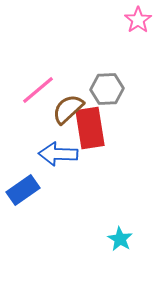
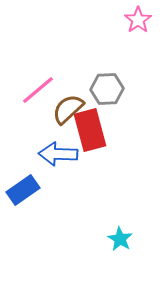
red rectangle: moved 2 px down; rotated 6 degrees counterclockwise
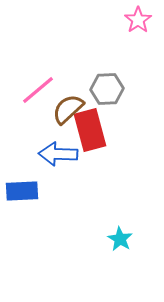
blue rectangle: moved 1 px left, 1 px down; rotated 32 degrees clockwise
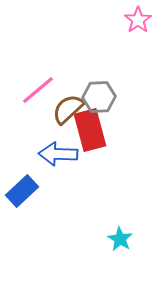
gray hexagon: moved 8 px left, 8 px down
blue rectangle: rotated 40 degrees counterclockwise
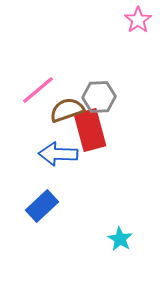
brown semicircle: moved 1 px left, 1 px down; rotated 24 degrees clockwise
blue rectangle: moved 20 px right, 15 px down
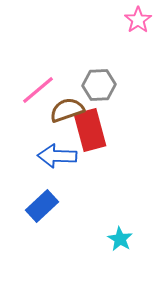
gray hexagon: moved 12 px up
blue arrow: moved 1 px left, 2 px down
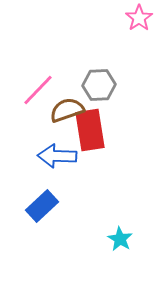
pink star: moved 1 px right, 2 px up
pink line: rotated 6 degrees counterclockwise
red rectangle: rotated 6 degrees clockwise
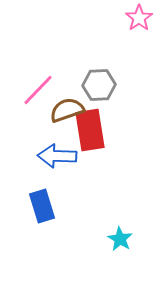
blue rectangle: rotated 64 degrees counterclockwise
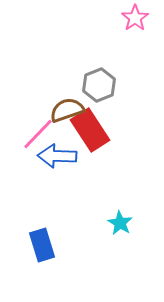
pink star: moved 4 px left
gray hexagon: rotated 20 degrees counterclockwise
pink line: moved 44 px down
red rectangle: rotated 24 degrees counterclockwise
blue rectangle: moved 39 px down
cyan star: moved 16 px up
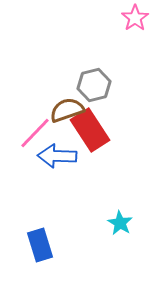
gray hexagon: moved 5 px left; rotated 8 degrees clockwise
pink line: moved 3 px left, 1 px up
blue rectangle: moved 2 px left
